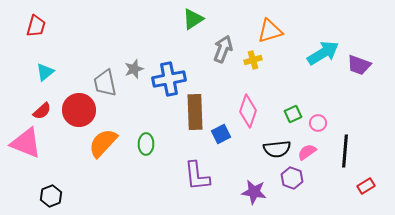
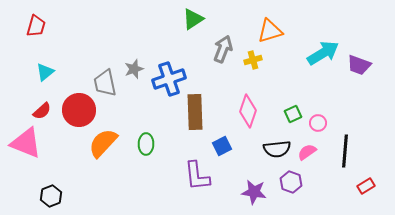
blue cross: rotated 8 degrees counterclockwise
blue square: moved 1 px right, 12 px down
purple hexagon: moved 1 px left, 4 px down
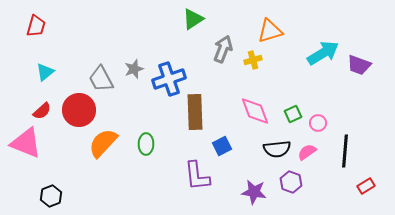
gray trapezoid: moved 4 px left, 4 px up; rotated 16 degrees counterclockwise
pink diamond: moved 7 px right; rotated 40 degrees counterclockwise
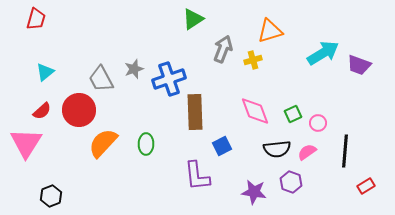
red trapezoid: moved 7 px up
pink triangle: rotated 40 degrees clockwise
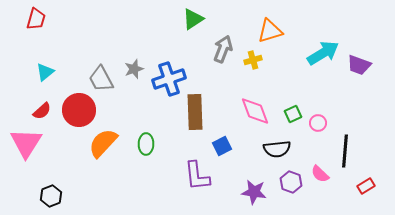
pink semicircle: moved 13 px right, 22 px down; rotated 102 degrees counterclockwise
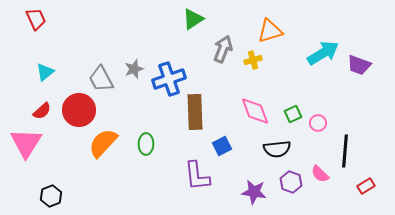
red trapezoid: rotated 40 degrees counterclockwise
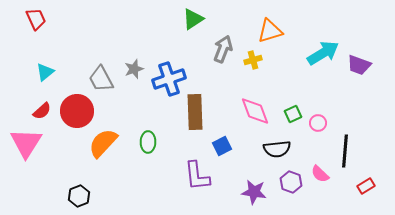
red circle: moved 2 px left, 1 px down
green ellipse: moved 2 px right, 2 px up
black hexagon: moved 28 px right
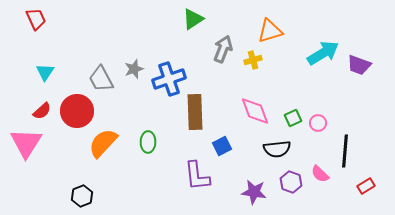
cyan triangle: rotated 18 degrees counterclockwise
green square: moved 4 px down
black hexagon: moved 3 px right
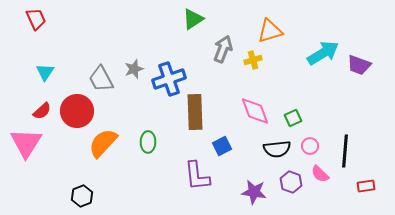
pink circle: moved 8 px left, 23 px down
red rectangle: rotated 24 degrees clockwise
